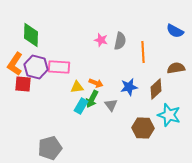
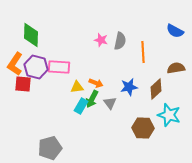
gray triangle: moved 1 px left, 2 px up
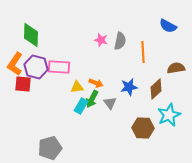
blue semicircle: moved 7 px left, 5 px up
cyan star: rotated 30 degrees clockwise
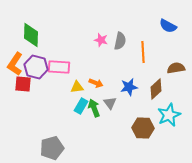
green arrow: moved 2 px right, 9 px down; rotated 132 degrees clockwise
gray pentagon: moved 2 px right
